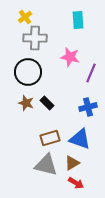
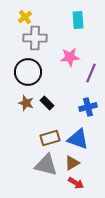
pink star: rotated 18 degrees counterclockwise
blue triangle: moved 2 px left
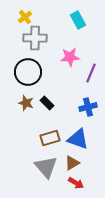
cyan rectangle: rotated 24 degrees counterclockwise
gray triangle: moved 2 px down; rotated 35 degrees clockwise
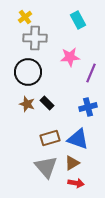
brown star: moved 1 px right, 1 px down
red arrow: rotated 21 degrees counterclockwise
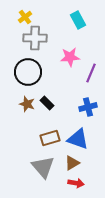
gray triangle: moved 3 px left
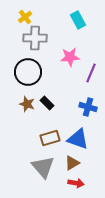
blue cross: rotated 30 degrees clockwise
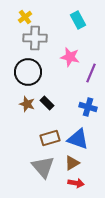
pink star: rotated 18 degrees clockwise
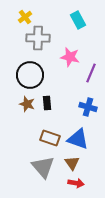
gray cross: moved 3 px right
black circle: moved 2 px right, 3 px down
black rectangle: rotated 40 degrees clockwise
brown rectangle: rotated 36 degrees clockwise
brown triangle: rotated 35 degrees counterclockwise
